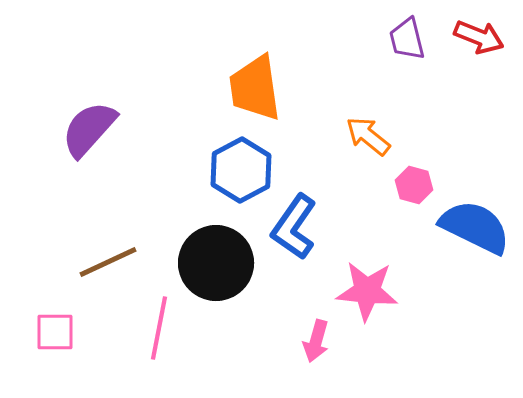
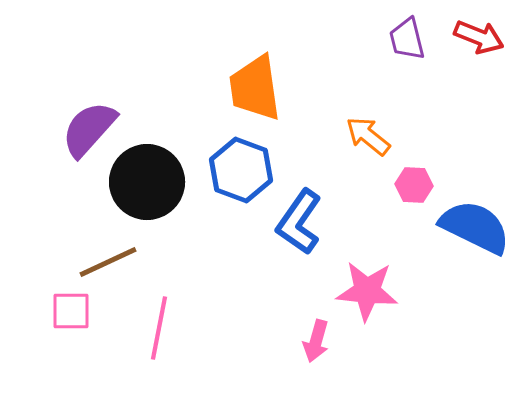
blue hexagon: rotated 12 degrees counterclockwise
pink hexagon: rotated 12 degrees counterclockwise
blue L-shape: moved 5 px right, 5 px up
black circle: moved 69 px left, 81 px up
pink square: moved 16 px right, 21 px up
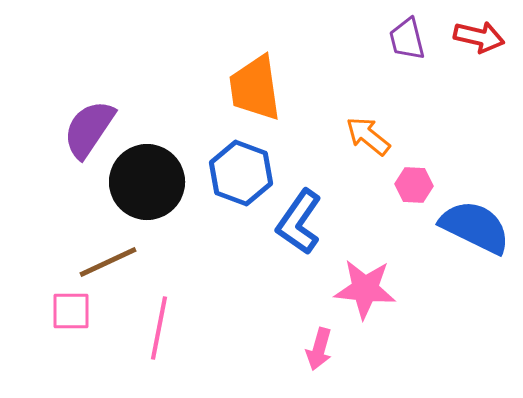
red arrow: rotated 9 degrees counterclockwise
purple semicircle: rotated 8 degrees counterclockwise
blue hexagon: moved 3 px down
pink star: moved 2 px left, 2 px up
pink arrow: moved 3 px right, 8 px down
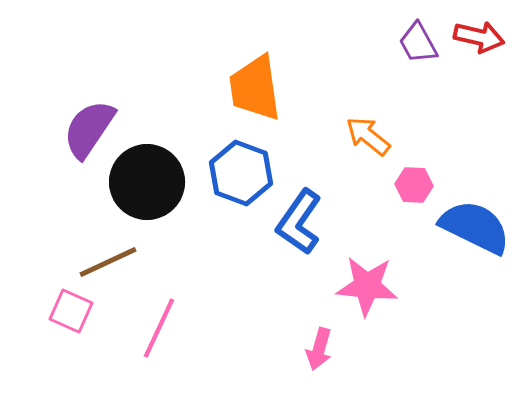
purple trapezoid: moved 11 px right, 4 px down; rotated 15 degrees counterclockwise
pink star: moved 2 px right, 3 px up
pink square: rotated 24 degrees clockwise
pink line: rotated 14 degrees clockwise
